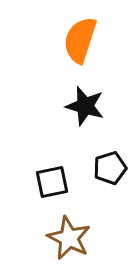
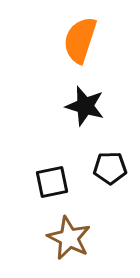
black pentagon: rotated 16 degrees clockwise
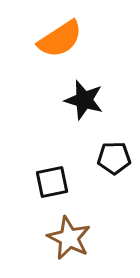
orange semicircle: moved 20 px left, 1 px up; rotated 141 degrees counterclockwise
black star: moved 1 px left, 6 px up
black pentagon: moved 4 px right, 10 px up
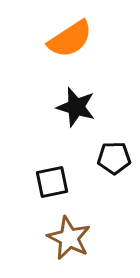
orange semicircle: moved 10 px right
black star: moved 8 px left, 7 px down
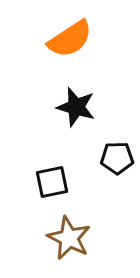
black pentagon: moved 3 px right
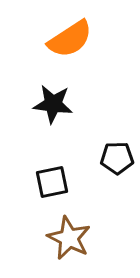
black star: moved 23 px left, 3 px up; rotated 9 degrees counterclockwise
